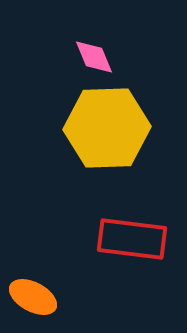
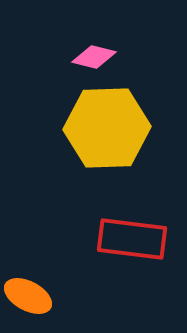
pink diamond: rotated 54 degrees counterclockwise
orange ellipse: moved 5 px left, 1 px up
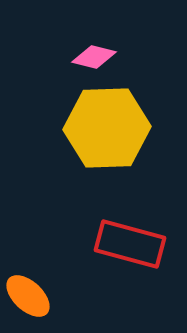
red rectangle: moved 2 px left, 5 px down; rotated 8 degrees clockwise
orange ellipse: rotated 15 degrees clockwise
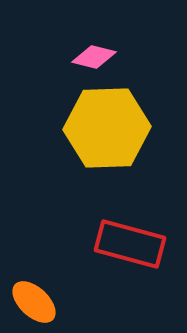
orange ellipse: moved 6 px right, 6 px down
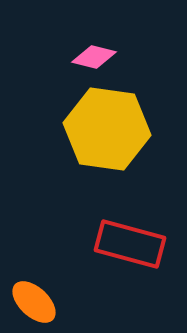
yellow hexagon: moved 1 px down; rotated 10 degrees clockwise
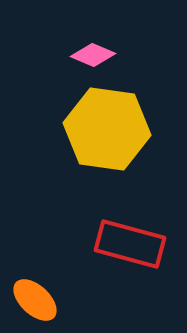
pink diamond: moved 1 px left, 2 px up; rotated 9 degrees clockwise
orange ellipse: moved 1 px right, 2 px up
